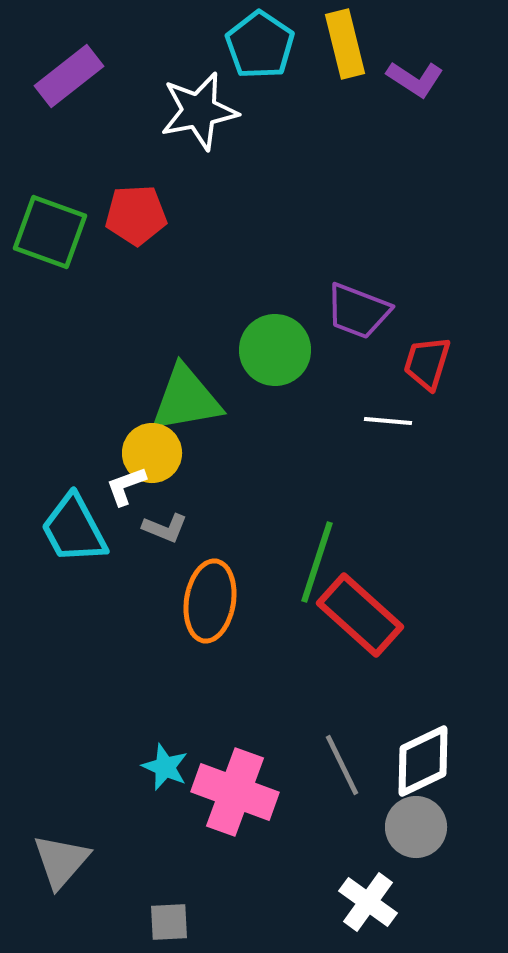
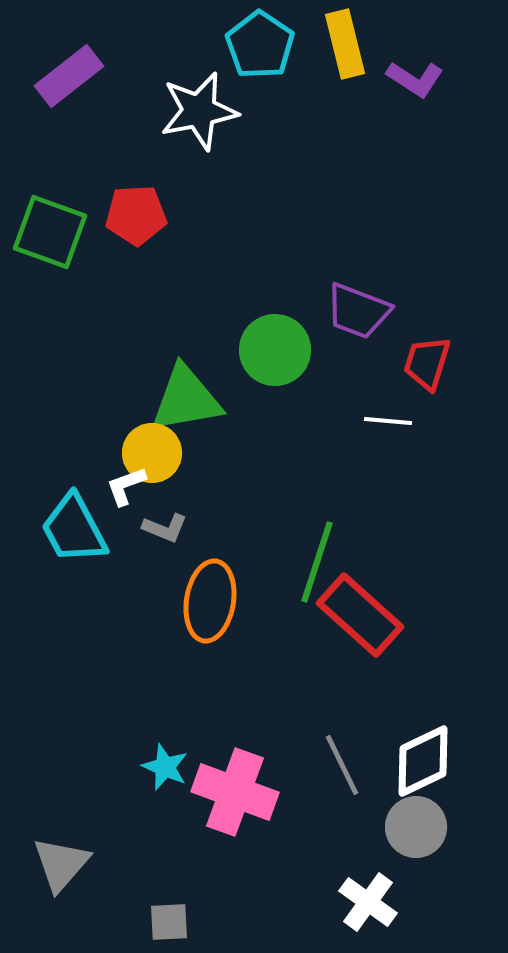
gray triangle: moved 3 px down
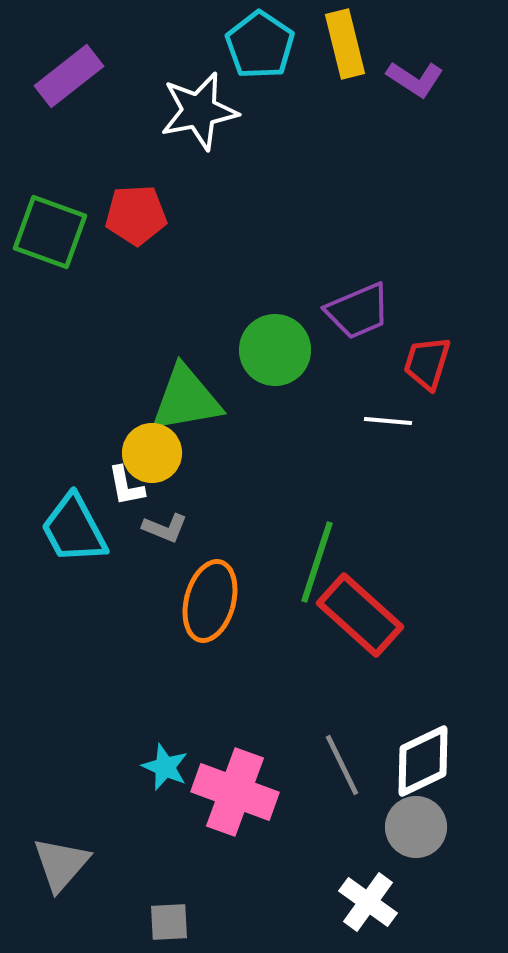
purple trapezoid: rotated 44 degrees counterclockwise
white L-shape: rotated 81 degrees counterclockwise
orange ellipse: rotated 6 degrees clockwise
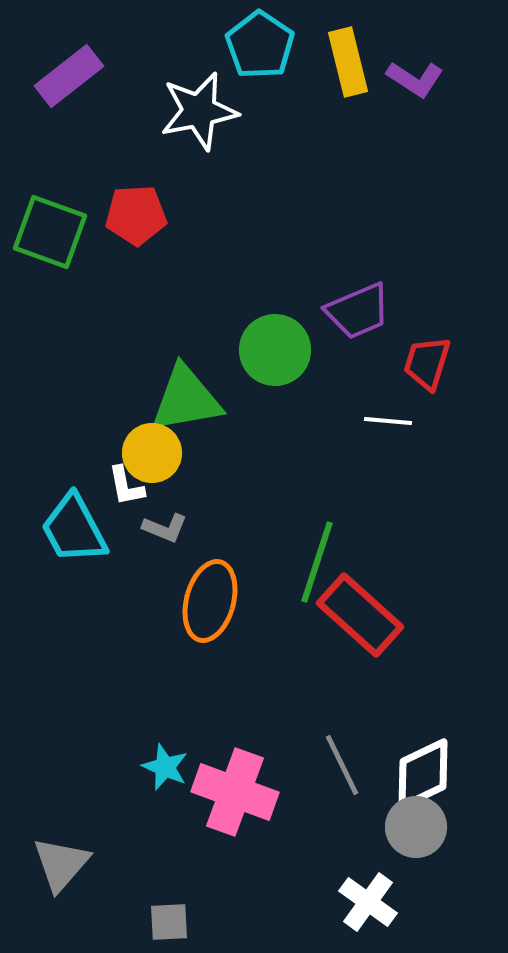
yellow rectangle: moved 3 px right, 18 px down
white diamond: moved 13 px down
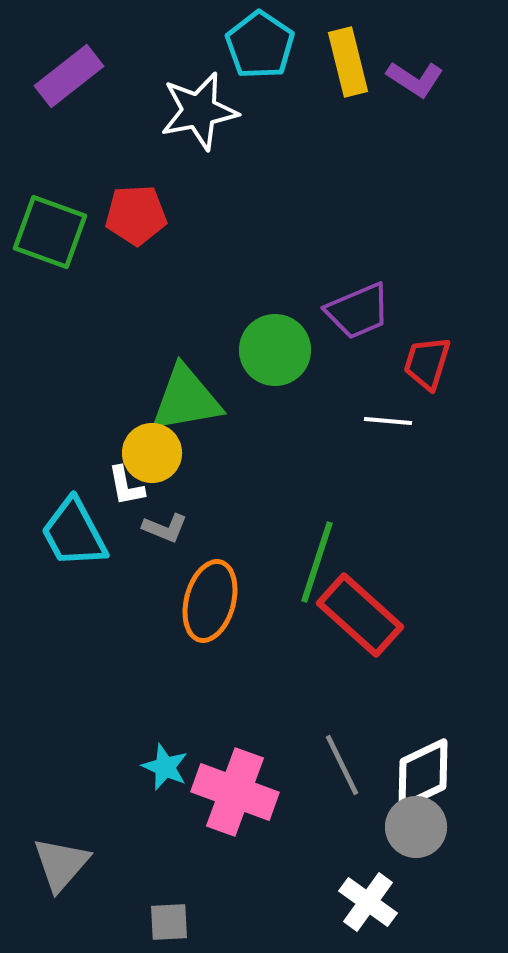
cyan trapezoid: moved 4 px down
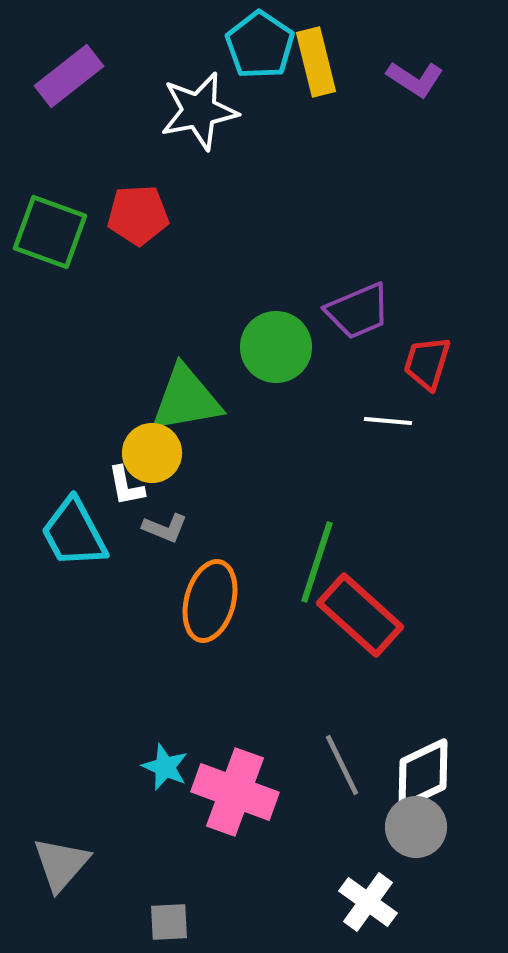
yellow rectangle: moved 32 px left
red pentagon: moved 2 px right
green circle: moved 1 px right, 3 px up
